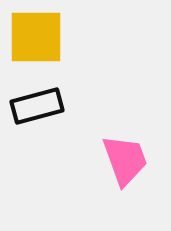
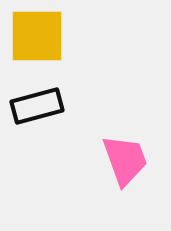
yellow square: moved 1 px right, 1 px up
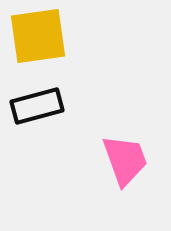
yellow square: moved 1 px right; rotated 8 degrees counterclockwise
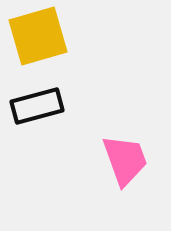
yellow square: rotated 8 degrees counterclockwise
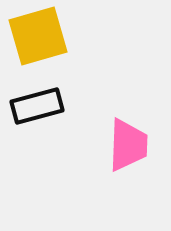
pink trapezoid: moved 3 px right, 15 px up; rotated 22 degrees clockwise
